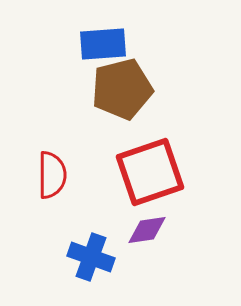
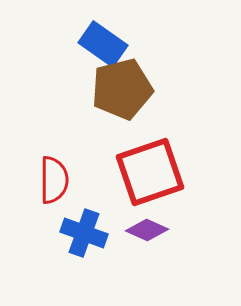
blue rectangle: rotated 39 degrees clockwise
red semicircle: moved 2 px right, 5 px down
purple diamond: rotated 33 degrees clockwise
blue cross: moved 7 px left, 24 px up
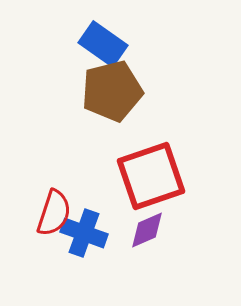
brown pentagon: moved 10 px left, 2 px down
red square: moved 1 px right, 4 px down
red semicircle: moved 33 px down; rotated 18 degrees clockwise
purple diamond: rotated 48 degrees counterclockwise
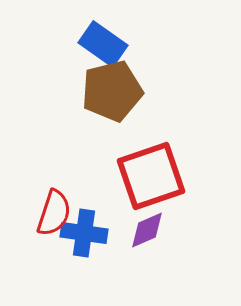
blue cross: rotated 12 degrees counterclockwise
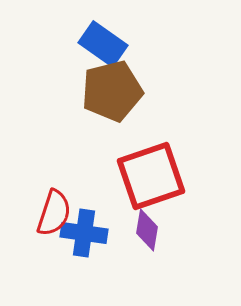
purple diamond: rotated 57 degrees counterclockwise
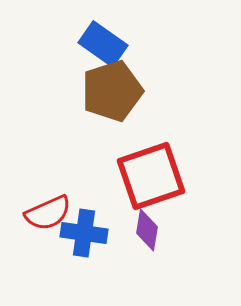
brown pentagon: rotated 4 degrees counterclockwise
red semicircle: moved 6 px left; rotated 48 degrees clockwise
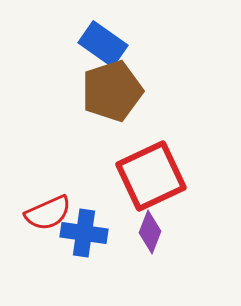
red square: rotated 6 degrees counterclockwise
purple diamond: moved 3 px right, 2 px down; rotated 12 degrees clockwise
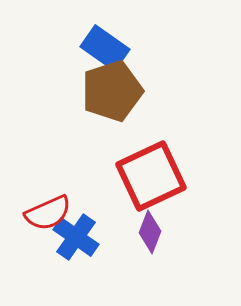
blue rectangle: moved 2 px right, 4 px down
blue cross: moved 8 px left, 4 px down; rotated 27 degrees clockwise
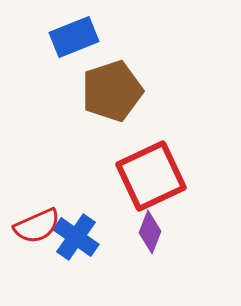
blue rectangle: moved 31 px left, 11 px up; rotated 57 degrees counterclockwise
red semicircle: moved 11 px left, 13 px down
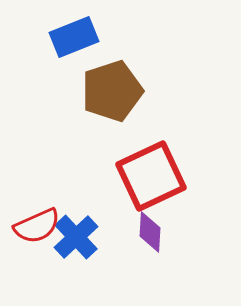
purple diamond: rotated 18 degrees counterclockwise
blue cross: rotated 12 degrees clockwise
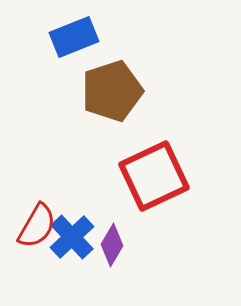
red square: moved 3 px right
red semicircle: rotated 36 degrees counterclockwise
purple diamond: moved 38 px left, 13 px down; rotated 27 degrees clockwise
blue cross: moved 4 px left
